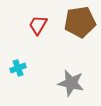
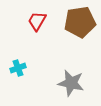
red trapezoid: moved 1 px left, 4 px up
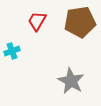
cyan cross: moved 6 px left, 17 px up
gray star: moved 2 px up; rotated 16 degrees clockwise
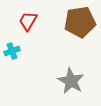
red trapezoid: moved 9 px left
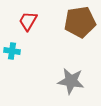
cyan cross: rotated 28 degrees clockwise
gray star: rotated 20 degrees counterclockwise
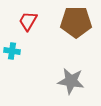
brown pentagon: moved 4 px left; rotated 8 degrees clockwise
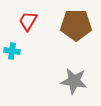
brown pentagon: moved 3 px down
gray star: moved 3 px right
